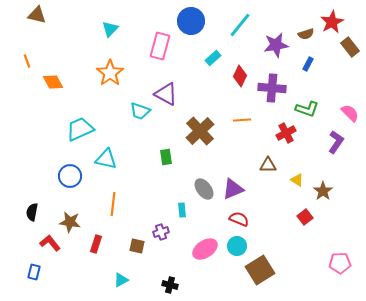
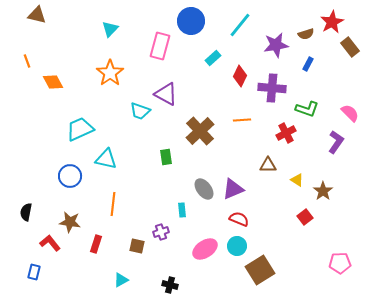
black semicircle at (32, 212): moved 6 px left
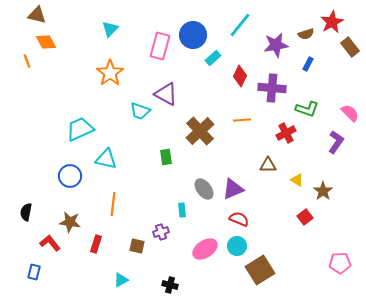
blue circle at (191, 21): moved 2 px right, 14 px down
orange diamond at (53, 82): moved 7 px left, 40 px up
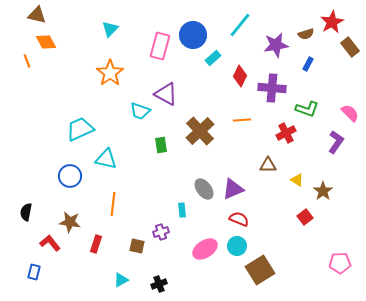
green rectangle at (166, 157): moved 5 px left, 12 px up
black cross at (170, 285): moved 11 px left, 1 px up; rotated 35 degrees counterclockwise
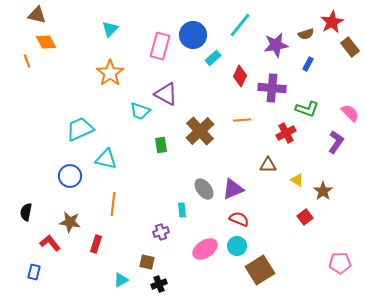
brown square at (137, 246): moved 10 px right, 16 px down
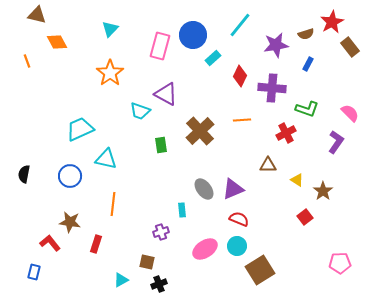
orange diamond at (46, 42): moved 11 px right
black semicircle at (26, 212): moved 2 px left, 38 px up
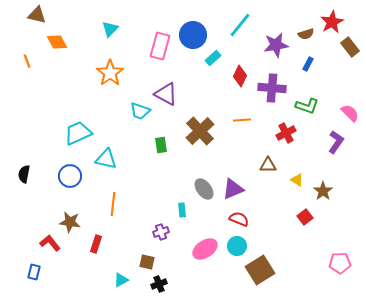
green L-shape at (307, 109): moved 3 px up
cyan trapezoid at (80, 129): moved 2 px left, 4 px down
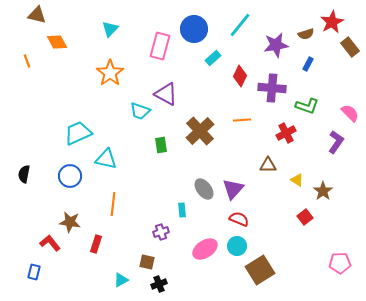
blue circle at (193, 35): moved 1 px right, 6 px up
purple triangle at (233, 189): rotated 25 degrees counterclockwise
